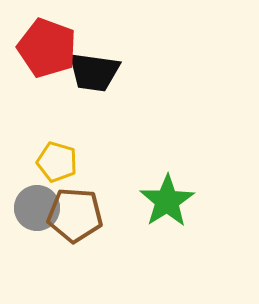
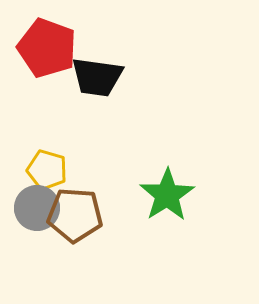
black trapezoid: moved 3 px right, 5 px down
yellow pentagon: moved 10 px left, 8 px down
green star: moved 6 px up
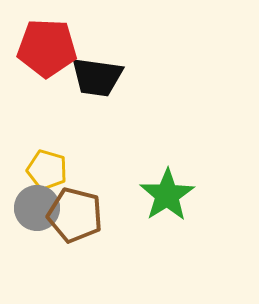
red pentagon: rotated 18 degrees counterclockwise
brown pentagon: rotated 10 degrees clockwise
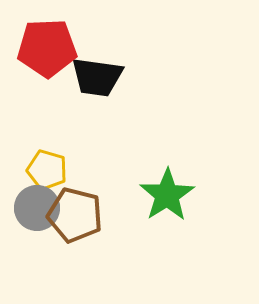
red pentagon: rotated 4 degrees counterclockwise
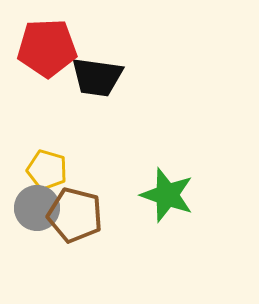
green star: rotated 20 degrees counterclockwise
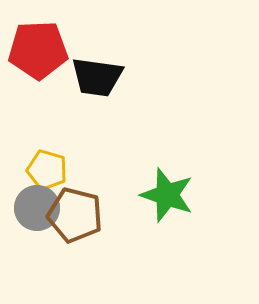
red pentagon: moved 9 px left, 2 px down
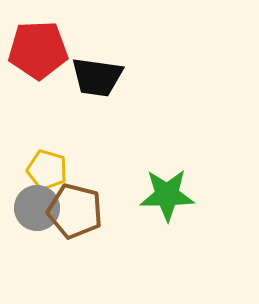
green star: rotated 20 degrees counterclockwise
brown pentagon: moved 4 px up
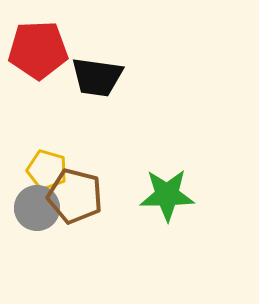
brown pentagon: moved 15 px up
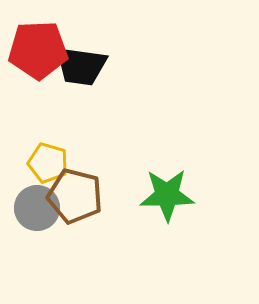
black trapezoid: moved 16 px left, 11 px up
yellow pentagon: moved 1 px right, 7 px up
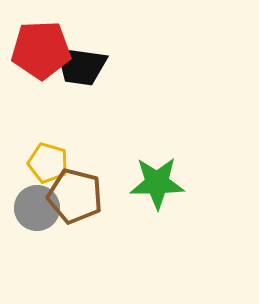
red pentagon: moved 3 px right
green star: moved 10 px left, 12 px up
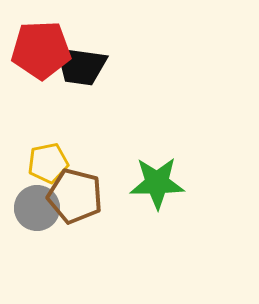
yellow pentagon: rotated 27 degrees counterclockwise
